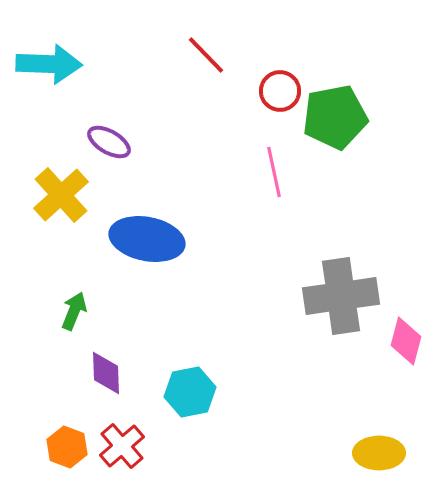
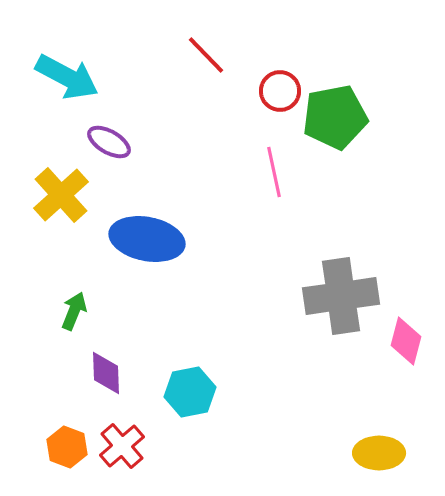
cyan arrow: moved 18 px right, 13 px down; rotated 26 degrees clockwise
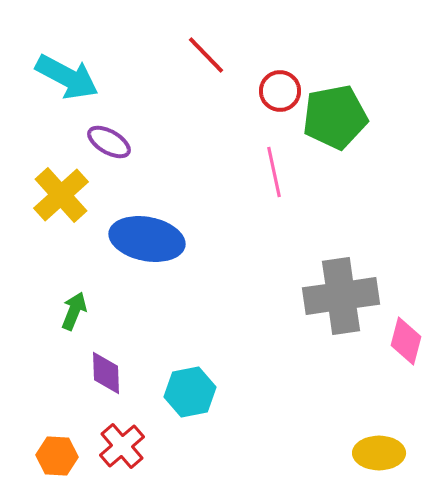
orange hexagon: moved 10 px left, 9 px down; rotated 18 degrees counterclockwise
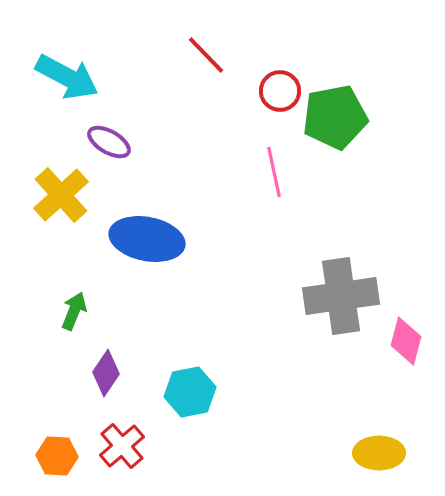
purple diamond: rotated 36 degrees clockwise
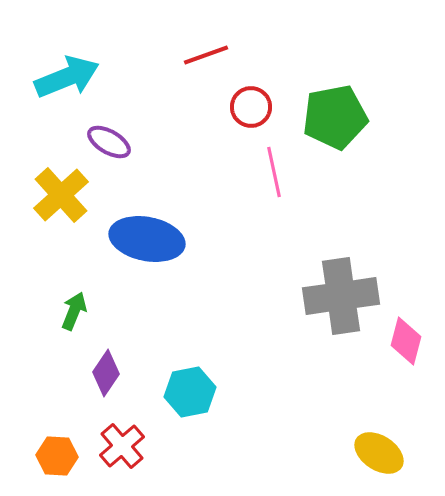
red line: rotated 66 degrees counterclockwise
cyan arrow: rotated 50 degrees counterclockwise
red circle: moved 29 px left, 16 px down
yellow ellipse: rotated 33 degrees clockwise
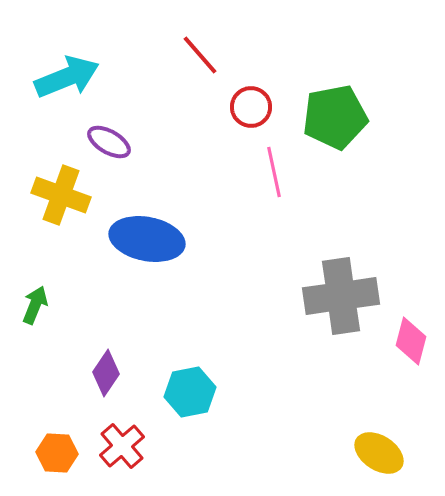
red line: moved 6 px left; rotated 69 degrees clockwise
yellow cross: rotated 28 degrees counterclockwise
green arrow: moved 39 px left, 6 px up
pink diamond: moved 5 px right
orange hexagon: moved 3 px up
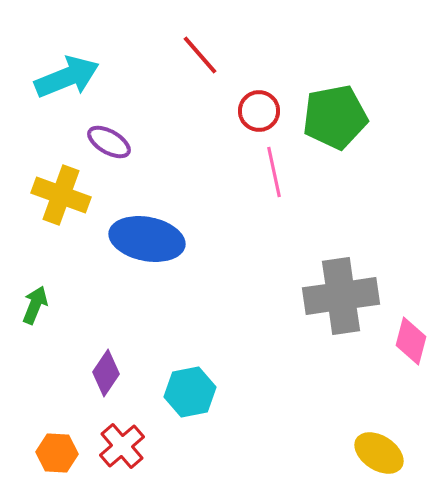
red circle: moved 8 px right, 4 px down
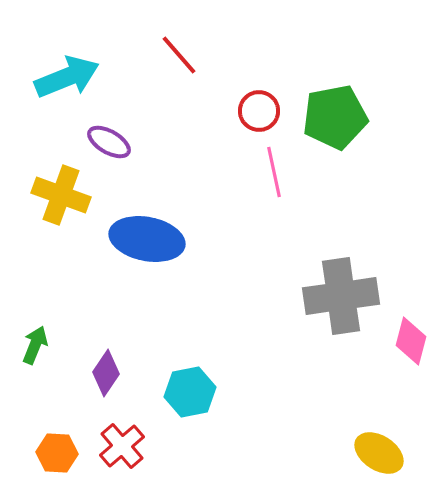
red line: moved 21 px left
green arrow: moved 40 px down
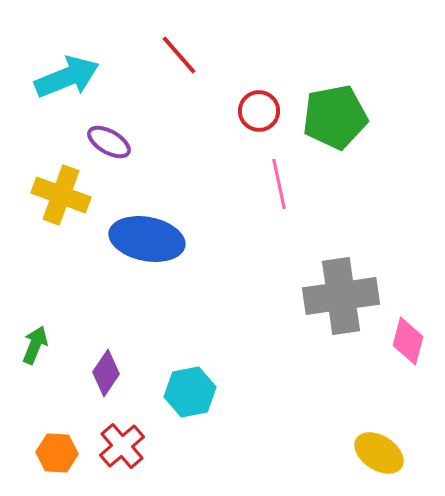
pink line: moved 5 px right, 12 px down
pink diamond: moved 3 px left
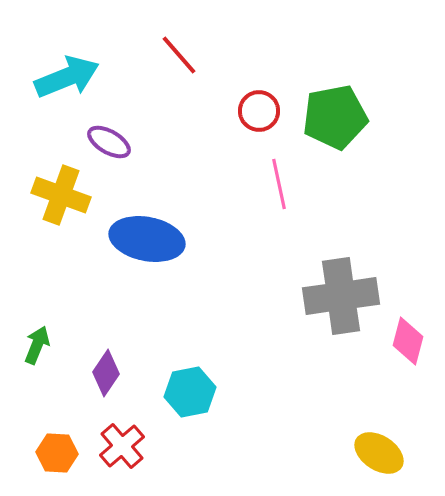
green arrow: moved 2 px right
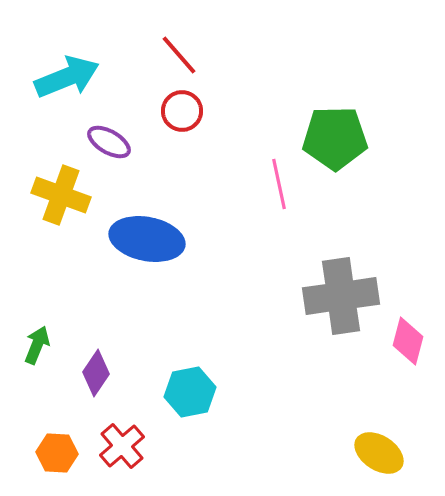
red circle: moved 77 px left
green pentagon: moved 21 px down; rotated 10 degrees clockwise
purple diamond: moved 10 px left
